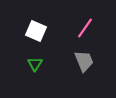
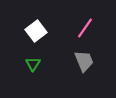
white square: rotated 30 degrees clockwise
green triangle: moved 2 px left
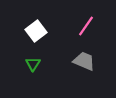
pink line: moved 1 px right, 2 px up
gray trapezoid: rotated 45 degrees counterclockwise
